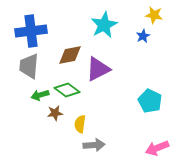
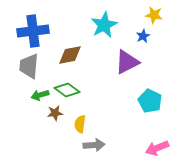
blue cross: moved 2 px right
purple triangle: moved 29 px right, 7 px up
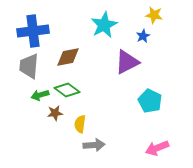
brown diamond: moved 2 px left, 2 px down
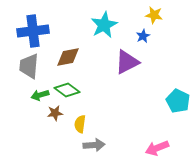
cyan pentagon: moved 28 px right
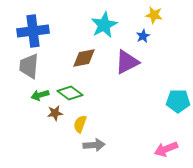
brown diamond: moved 16 px right, 1 px down
green diamond: moved 3 px right, 3 px down
cyan pentagon: rotated 25 degrees counterclockwise
yellow semicircle: rotated 12 degrees clockwise
pink arrow: moved 9 px right, 1 px down
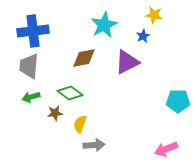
green arrow: moved 9 px left, 2 px down
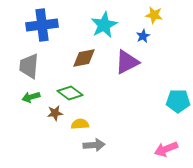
blue cross: moved 9 px right, 6 px up
yellow semicircle: rotated 66 degrees clockwise
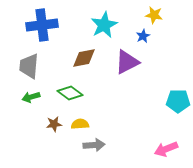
brown star: moved 1 px left, 11 px down
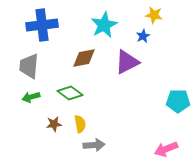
yellow semicircle: rotated 84 degrees clockwise
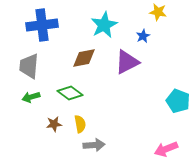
yellow star: moved 4 px right, 3 px up
cyan pentagon: rotated 20 degrees clockwise
